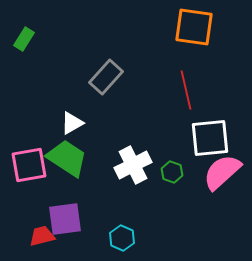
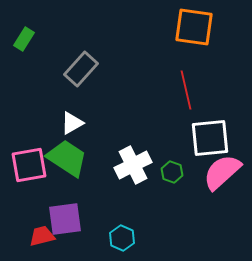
gray rectangle: moved 25 px left, 8 px up
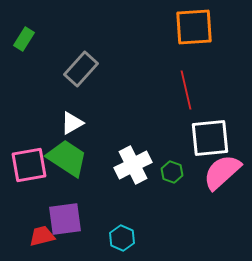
orange square: rotated 12 degrees counterclockwise
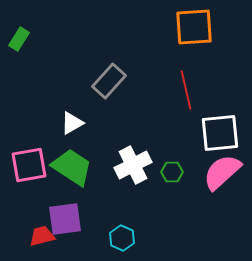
green rectangle: moved 5 px left
gray rectangle: moved 28 px right, 12 px down
white square: moved 10 px right, 5 px up
green trapezoid: moved 5 px right, 9 px down
green hexagon: rotated 20 degrees counterclockwise
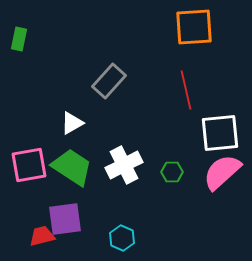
green rectangle: rotated 20 degrees counterclockwise
white cross: moved 9 px left
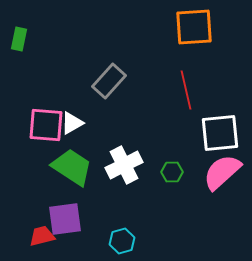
pink square: moved 17 px right, 40 px up; rotated 15 degrees clockwise
cyan hexagon: moved 3 px down; rotated 20 degrees clockwise
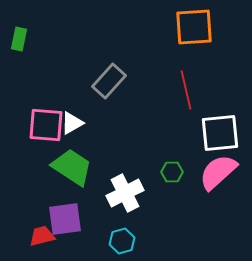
white cross: moved 1 px right, 28 px down
pink semicircle: moved 4 px left
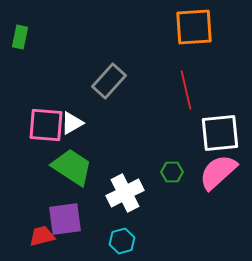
green rectangle: moved 1 px right, 2 px up
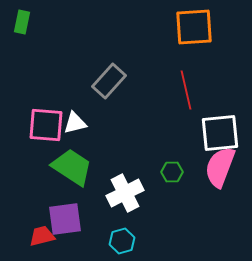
green rectangle: moved 2 px right, 15 px up
white triangle: moved 3 px right; rotated 15 degrees clockwise
pink semicircle: moved 2 px right, 5 px up; rotated 27 degrees counterclockwise
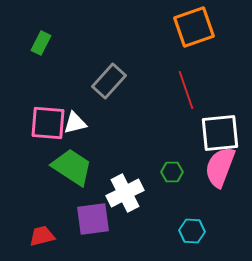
green rectangle: moved 19 px right, 21 px down; rotated 15 degrees clockwise
orange square: rotated 15 degrees counterclockwise
red line: rotated 6 degrees counterclockwise
pink square: moved 2 px right, 2 px up
purple square: moved 28 px right
cyan hexagon: moved 70 px right, 10 px up; rotated 20 degrees clockwise
